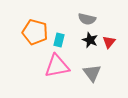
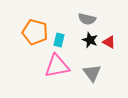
red triangle: rotated 40 degrees counterclockwise
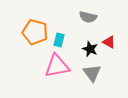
gray semicircle: moved 1 px right, 2 px up
black star: moved 9 px down
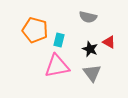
orange pentagon: moved 2 px up
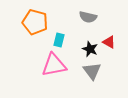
orange pentagon: moved 8 px up
pink triangle: moved 3 px left, 1 px up
gray triangle: moved 2 px up
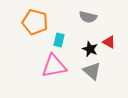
pink triangle: moved 1 px down
gray triangle: rotated 12 degrees counterclockwise
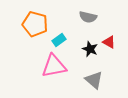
orange pentagon: moved 2 px down
cyan rectangle: rotated 40 degrees clockwise
gray triangle: moved 2 px right, 9 px down
